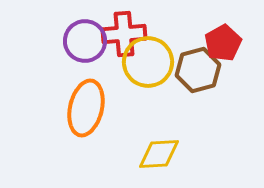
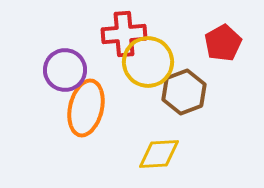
purple circle: moved 20 px left, 29 px down
brown hexagon: moved 14 px left, 22 px down; rotated 6 degrees counterclockwise
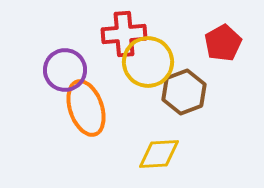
orange ellipse: rotated 32 degrees counterclockwise
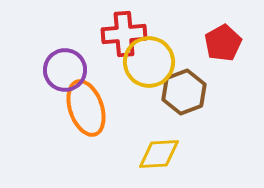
yellow circle: moved 1 px right
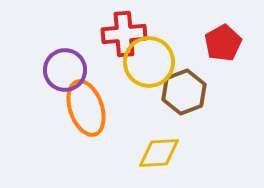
yellow diamond: moved 1 px up
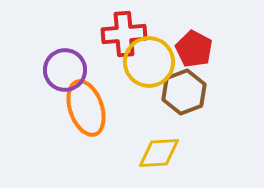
red pentagon: moved 29 px left, 6 px down; rotated 15 degrees counterclockwise
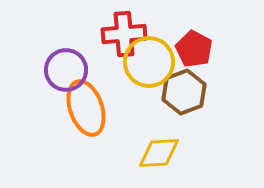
purple circle: moved 1 px right
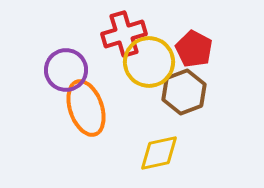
red cross: rotated 12 degrees counterclockwise
yellow diamond: rotated 9 degrees counterclockwise
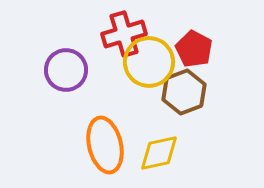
orange ellipse: moved 19 px right, 37 px down; rotated 6 degrees clockwise
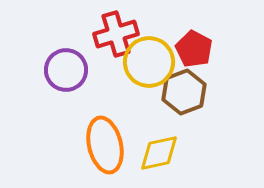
red cross: moved 8 px left
